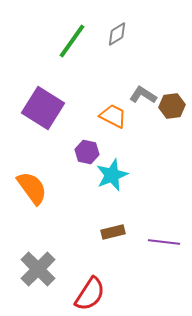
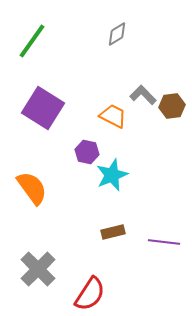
green line: moved 40 px left
gray L-shape: rotated 12 degrees clockwise
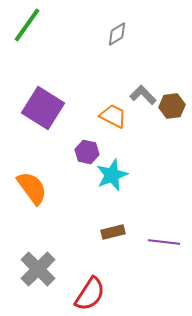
green line: moved 5 px left, 16 px up
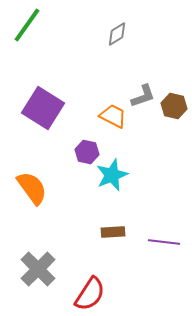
gray L-shape: moved 1 px down; rotated 116 degrees clockwise
brown hexagon: moved 2 px right; rotated 20 degrees clockwise
brown rectangle: rotated 10 degrees clockwise
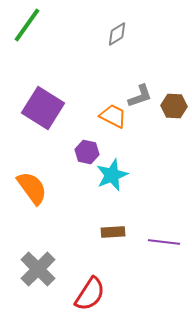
gray L-shape: moved 3 px left
brown hexagon: rotated 10 degrees counterclockwise
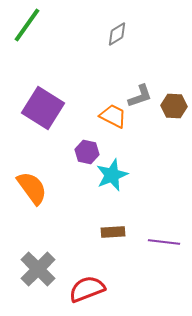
red semicircle: moved 3 px left, 5 px up; rotated 144 degrees counterclockwise
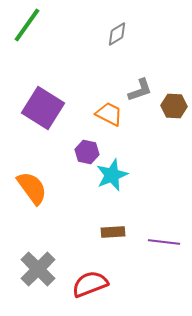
gray L-shape: moved 6 px up
orange trapezoid: moved 4 px left, 2 px up
red semicircle: moved 3 px right, 5 px up
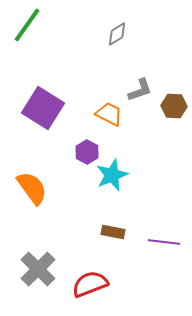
purple hexagon: rotated 15 degrees clockwise
brown rectangle: rotated 15 degrees clockwise
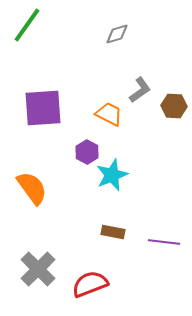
gray diamond: rotated 15 degrees clockwise
gray L-shape: rotated 16 degrees counterclockwise
purple square: rotated 36 degrees counterclockwise
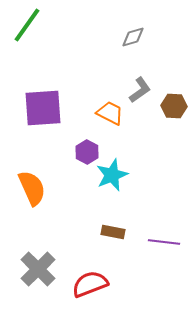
gray diamond: moved 16 px right, 3 px down
orange trapezoid: moved 1 px right, 1 px up
orange semicircle: rotated 12 degrees clockwise
